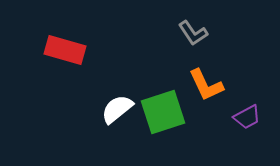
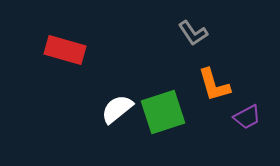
orange L-shape: moved 8 px right; rotated 9 degrees clockwise
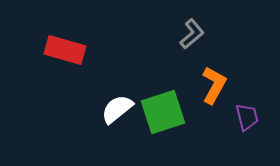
gray L-shape: moved 1 px left, 1 px down; rotated 96 degrees counterclockwise
orange L-shape: rotated 135 degrees counterclockwise
purple trapezoid: rotated 76 degrees counterclockwise
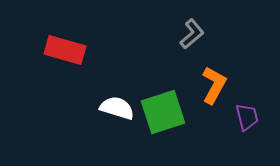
white semicircle: moved 1 px up; rotated 56 degrees clockwise
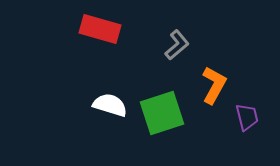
gray L-shape: moved 15 px left, 11 px down
red rectangle: moved 35 px right, 21 px up
white semicircle: moved 7 px left, 3 px up
green square: moved 1 px left, 1 px down
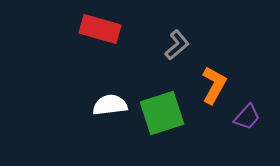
white semicircle: rotated 24 degrees counterclockwise
purple trapezoid: rotated 56 degrees clockwise
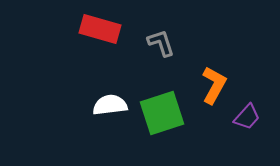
gray L-shape: moved 16 px left, 2 px up; rotated 68 degrees counterclockwise
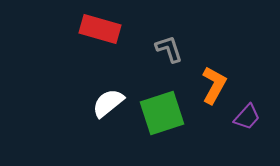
gray L-shape: moved 8 px right, 6 px down
white semicircle: moved 2 px left, 2 px up; rotated 32 degrees counterclockwise
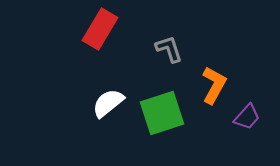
red rectangle: rotated 75 degrees counterclockwise
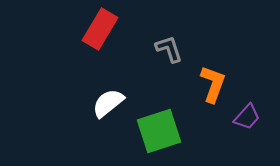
orange L-shape: moved 1 px left, 1 px up; rotated 9 degrees counterclockwise
green square: moved 3 px left, 18 px down
